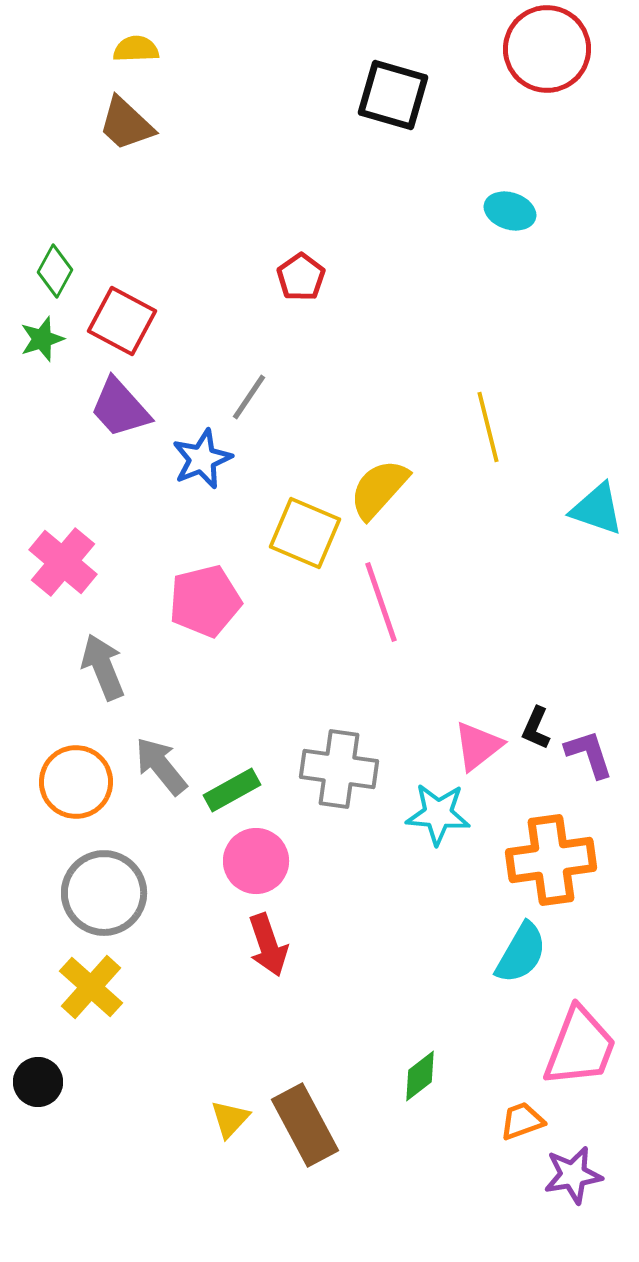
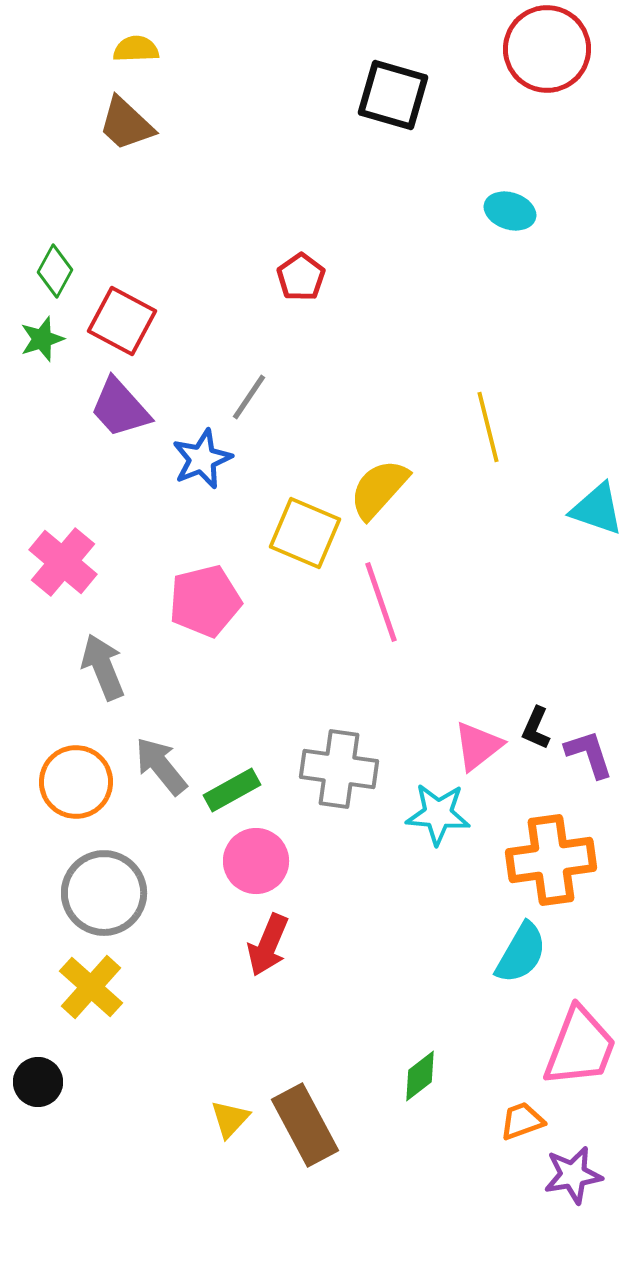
red arrow at (268, 945): rotated 42 degrees clockwise
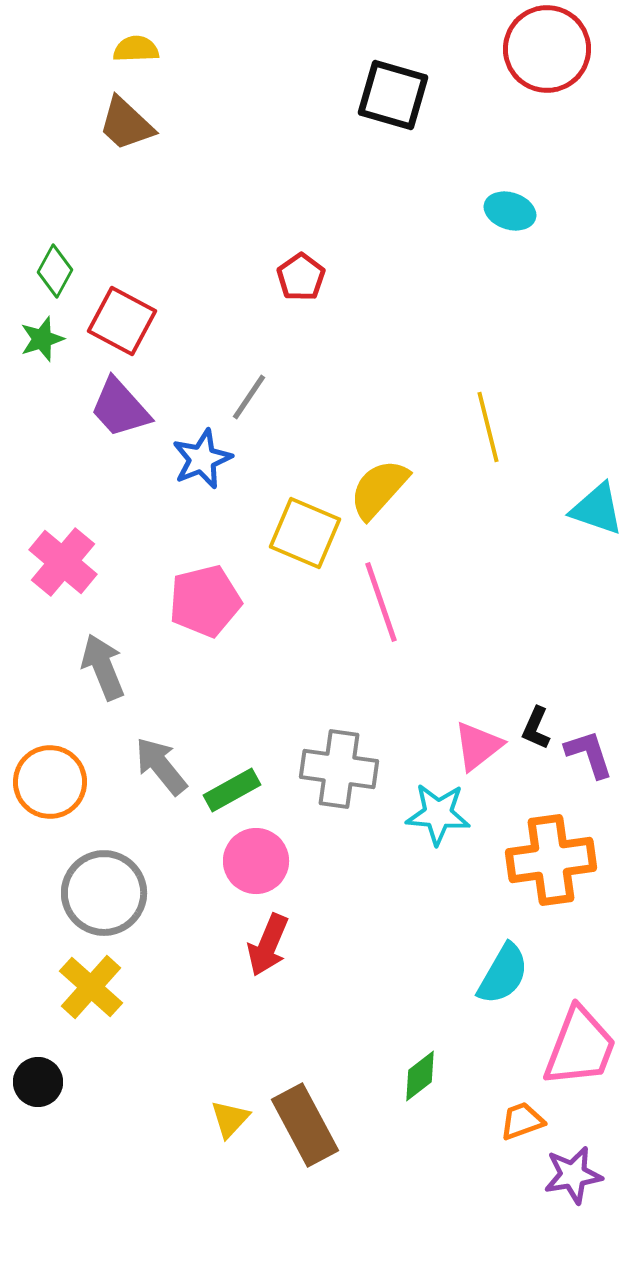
orange circle at (76, 782): moved 26 px left
cyan semicircle at (521, 953): moved 18 px left, 21 px down
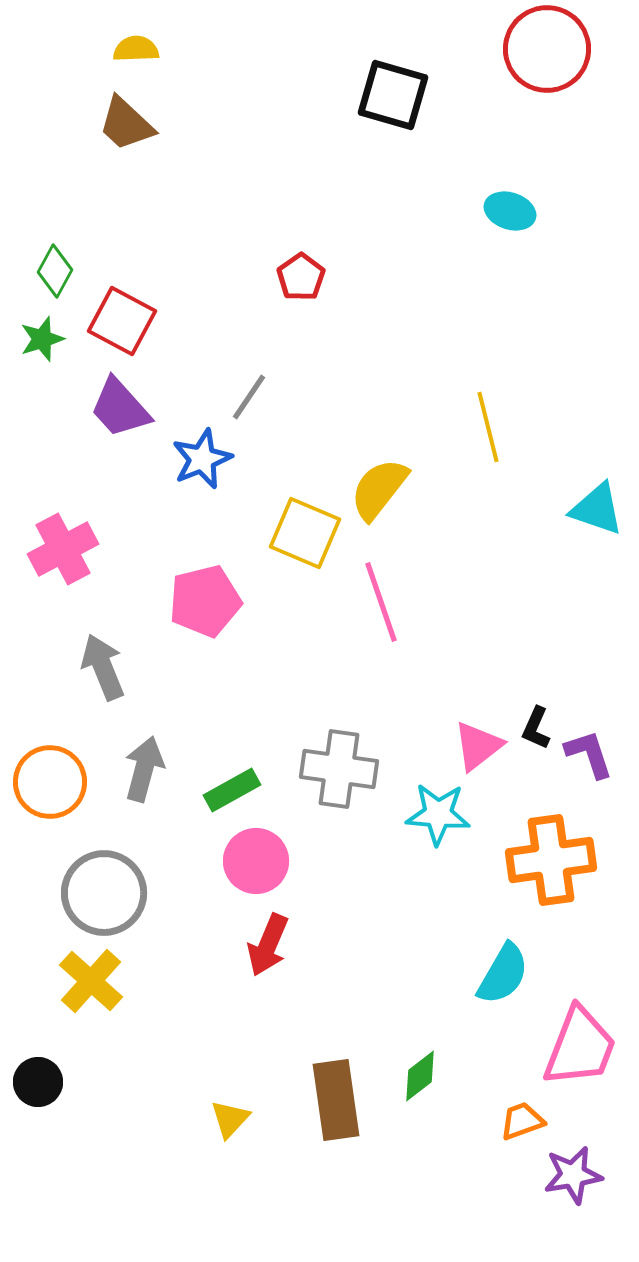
yellow semicircle at (379, 489): rotated 4 degrees counterclockwise
pink cross at (63, 562): moved 13 px up; rotated 22 degrees clockwise
gray arrow at (161, 766): moved 17 px left, 3 px down; rotated 54 degrees clockwise
yellow cross at (91, 987): moved 6 px up
brown rectangle at (305, 1125): moved 31 px right, 25 px up; rotated 20 degrees clockwise
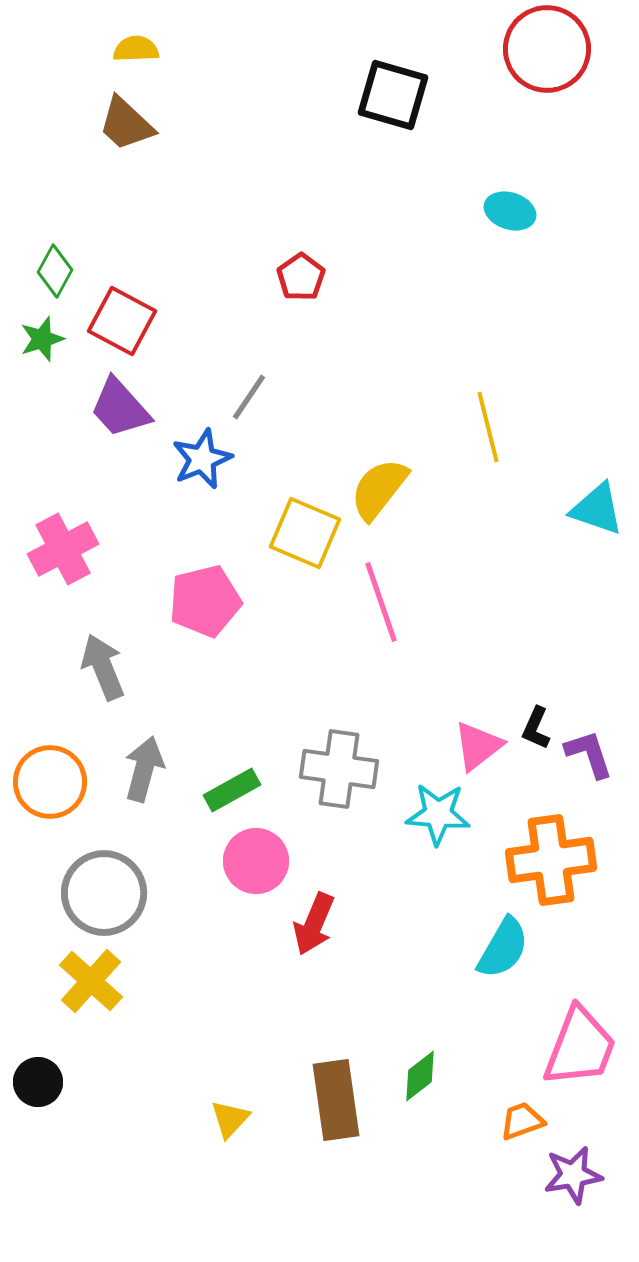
red arrow at (268, 945): moved 46 px right, 21 px up
cyan semicircle at (503, 974): moved 26 px up
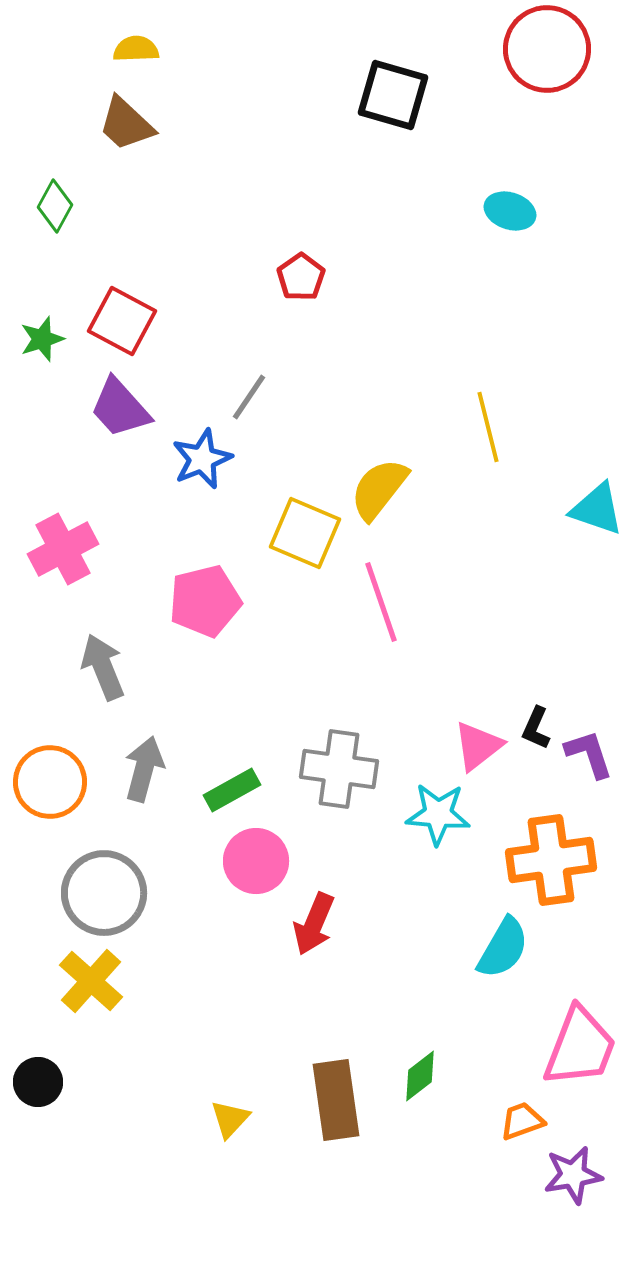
green diamond at (55, 271): moved 65 px up
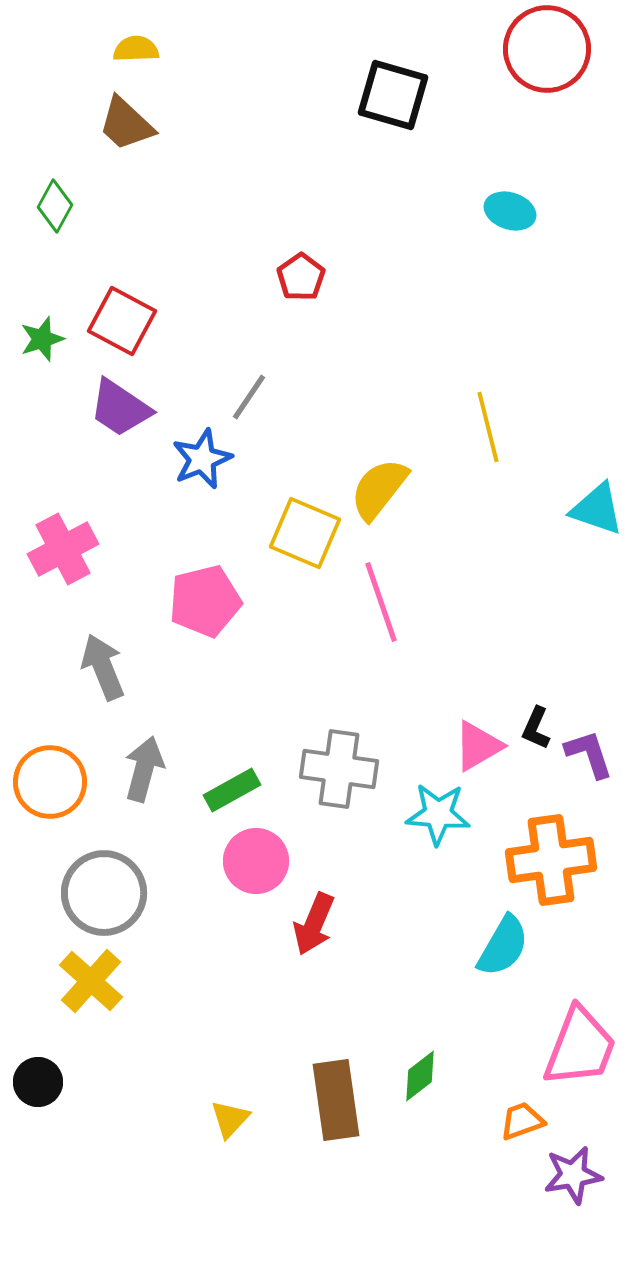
purple trapezoid at (120, 408): rotated 14 degrees counterclockwise
pink triangle at (478, 746): rotated 8 degrees clockwise
cyan semicircle at (503, 948): moved 2 px up
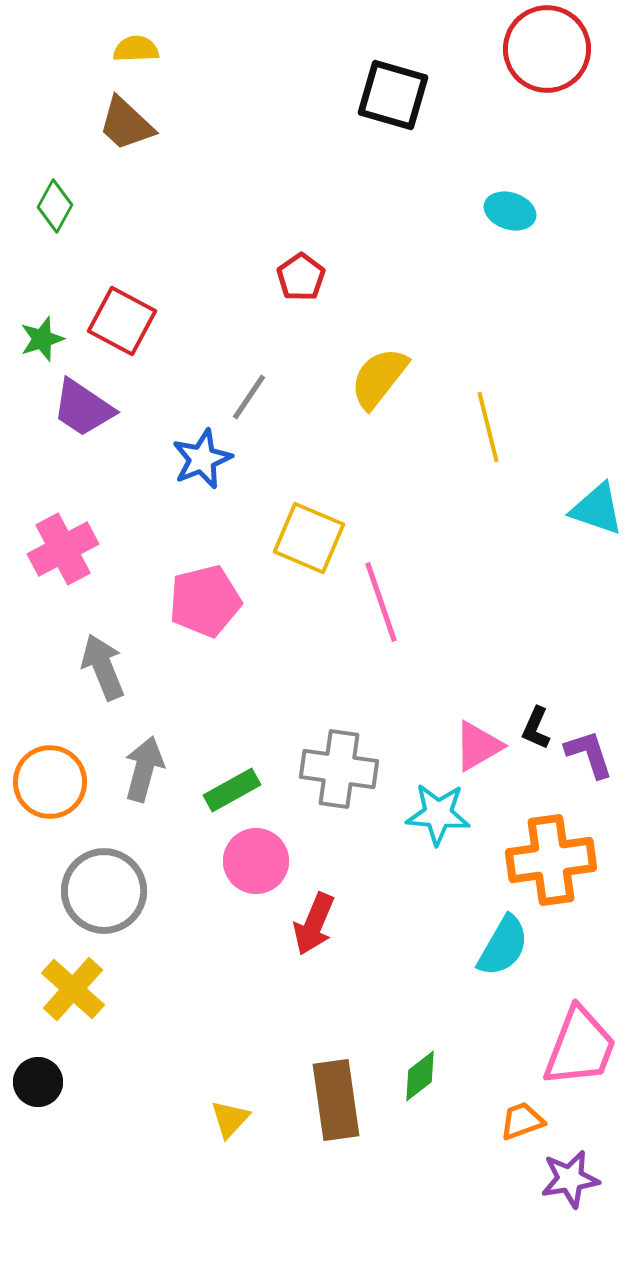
purple trapezoid at (120, 408): moved 37 px left
yellow semicircle at (379, 489): moved 111 px up
yellow square at (305, 533): moved 4 px right, 5 px down
gray circle at (104, 893): moved 2 px up
yellow cross at (91, 981): moved 18 px left, 8 px down
purple star at (573, 1175): moved 3 px left, 4 px down
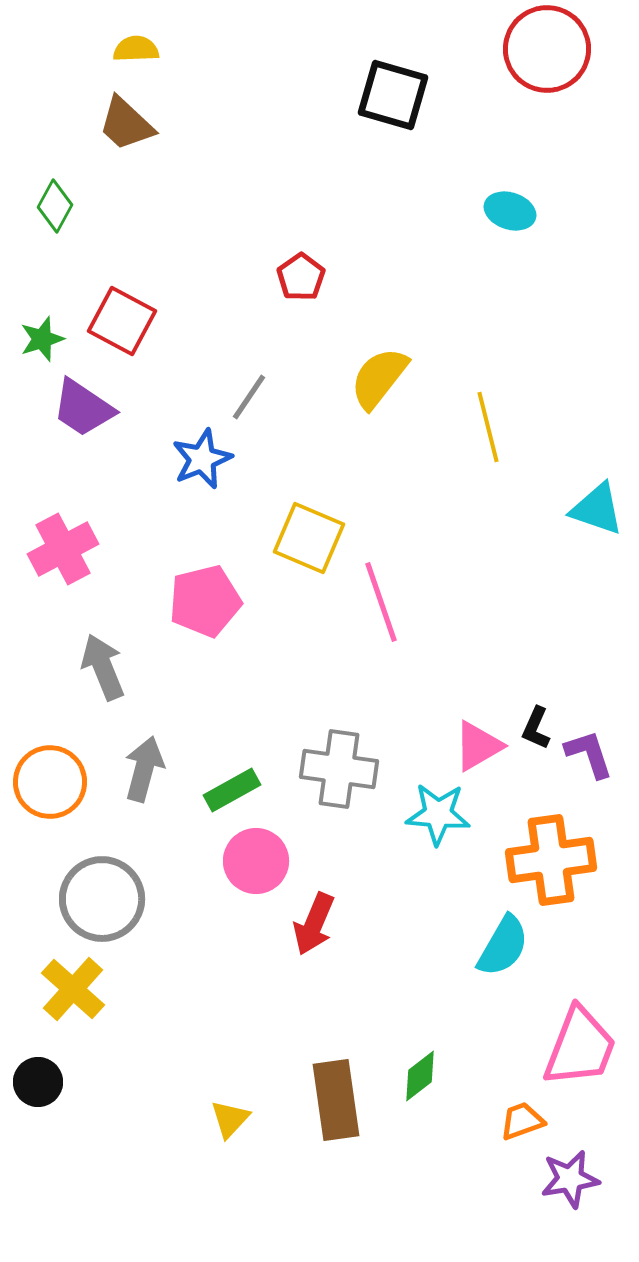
gray circle at (104, 891): moved 2 px left, 8 px down
